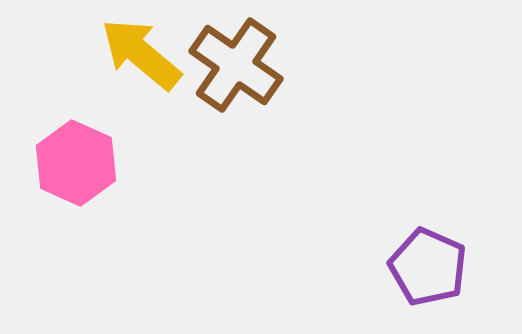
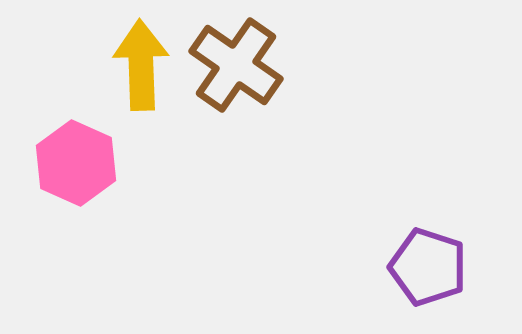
yellow arrow: moved 11 px down; rotated 48 degrees clockwise
purple pentagon: rotated 6 degrees counterclockwise
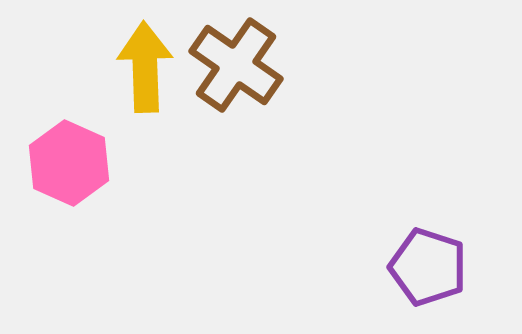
yellow arrow: moved 4 px right, 2 px down
pink hexagon: moved 7 px left
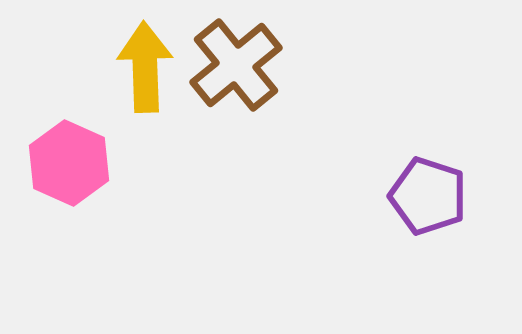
brown cross: rotated 16 degrees clockwise
purple pentagon: moved 71 px up
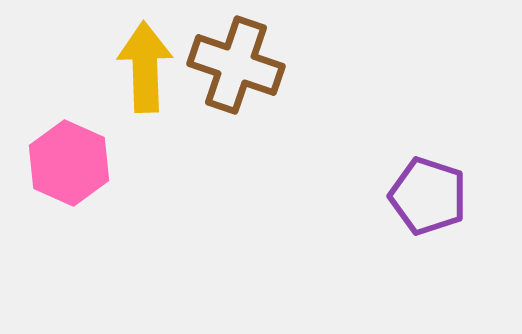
brown cross: rotated 32 degrees counterclockwise
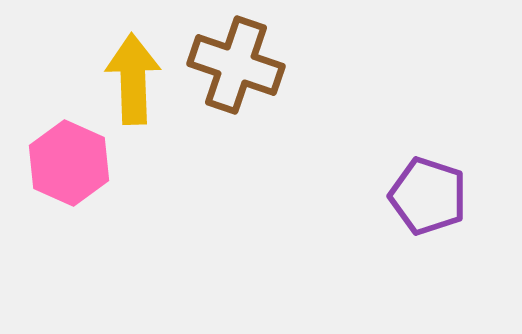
yellow arrow: moved 12 px left, 12 px down
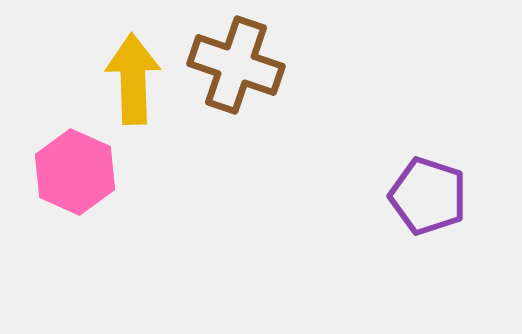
pink hexagon: moved 6 px right, 9 px down
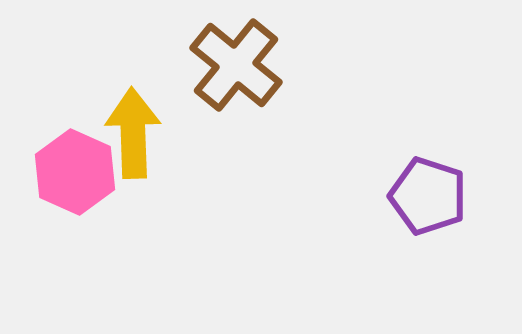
brown cross: rotated 20 degrees clockwise
yellow arrow: moved 54 px down
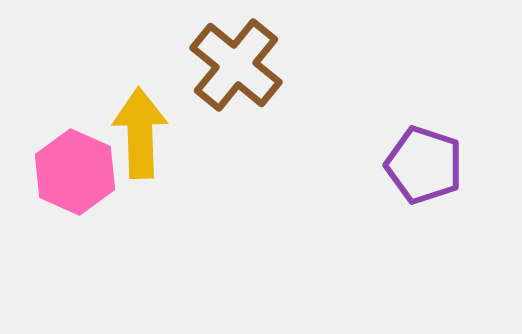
yellow arrow: moved 7 px right
purple pentagon: moved 4 px left, 31 px up
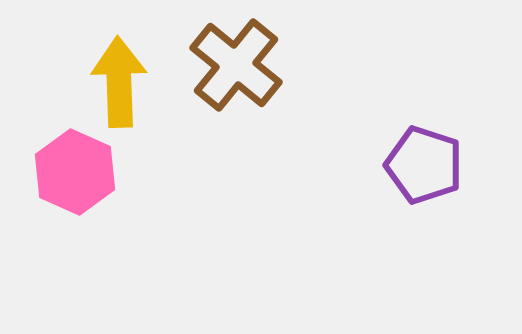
yellow arrow: moved 21 px left, 51 px up
